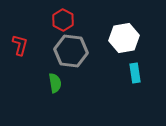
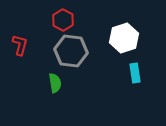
white hexagon: rotated 8 degrees counterclockwise
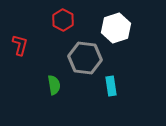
white hexagon: moved 8 px left, 10 px up
gray hexagon: moved 14 px right, 7 px down
cyan rectangle: moved 24 px left, 13 px down
green semicircle: moved 1 px left, 2 px down
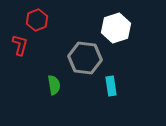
red hexagon: moved 26 px left; rotated 10 degrees clockwise
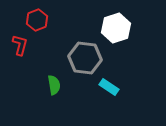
cyan rectangle: moved 2 px left, 1 px down; rotated 48 degrees counterclockwise
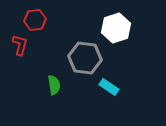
red hexagon: moved 2 px left; rotated 15 degrees clockwise
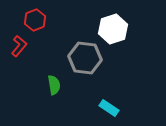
red hexagon: rotated 15 degrees counterclockwise
white hexagon: moved 3 px left, 1 px down
red L-shape: moved 1 px left, 1 px down; rotated 25 degrees clockwise
cyan rectangle: moved 21 px down
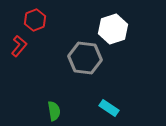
green semicircle: moved 26 px down
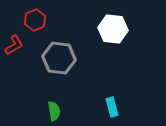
white hexagon: rotated 24 degrees clockwise
red L-shape: moved 5 px left, 1 px up; rotated 20 degrees clockwise
gray hexagon: moved 26 px left
cyan rectangle: moved 3 px right, 1 px up; rotated 42 degrees clockwise
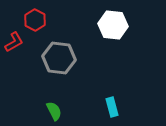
red hexagon: rotated 10 degrees counterclockwise
white hexagon: moved 4 px up
red L-shape: moved 3 px up
green semicircle: rotated 18 degrees counterclockwise
